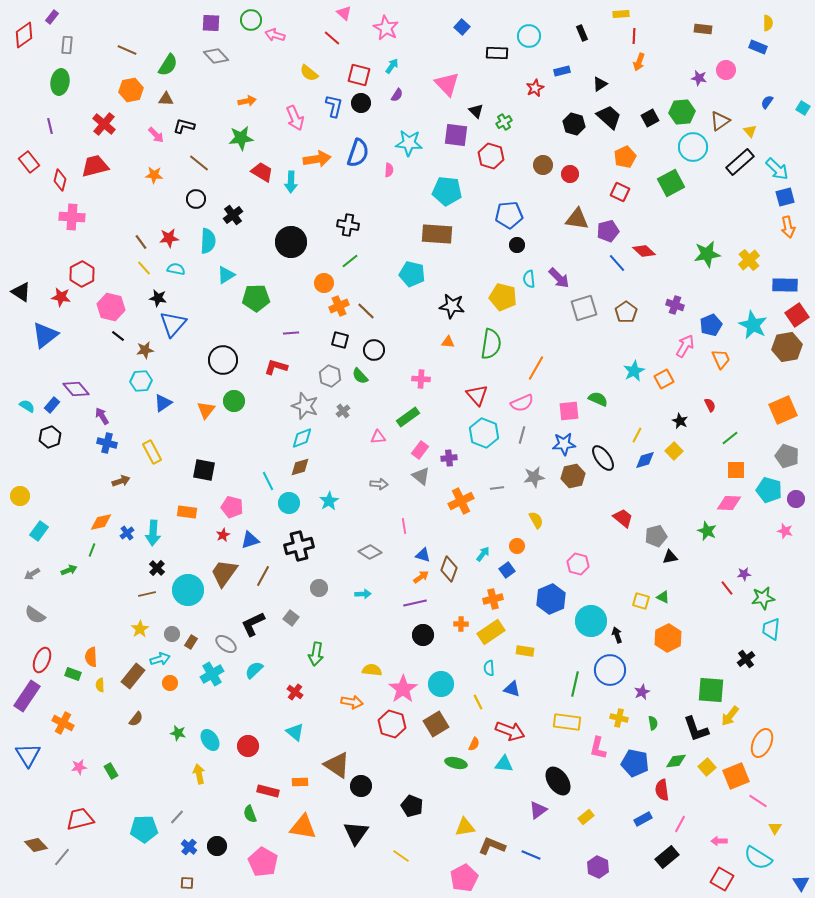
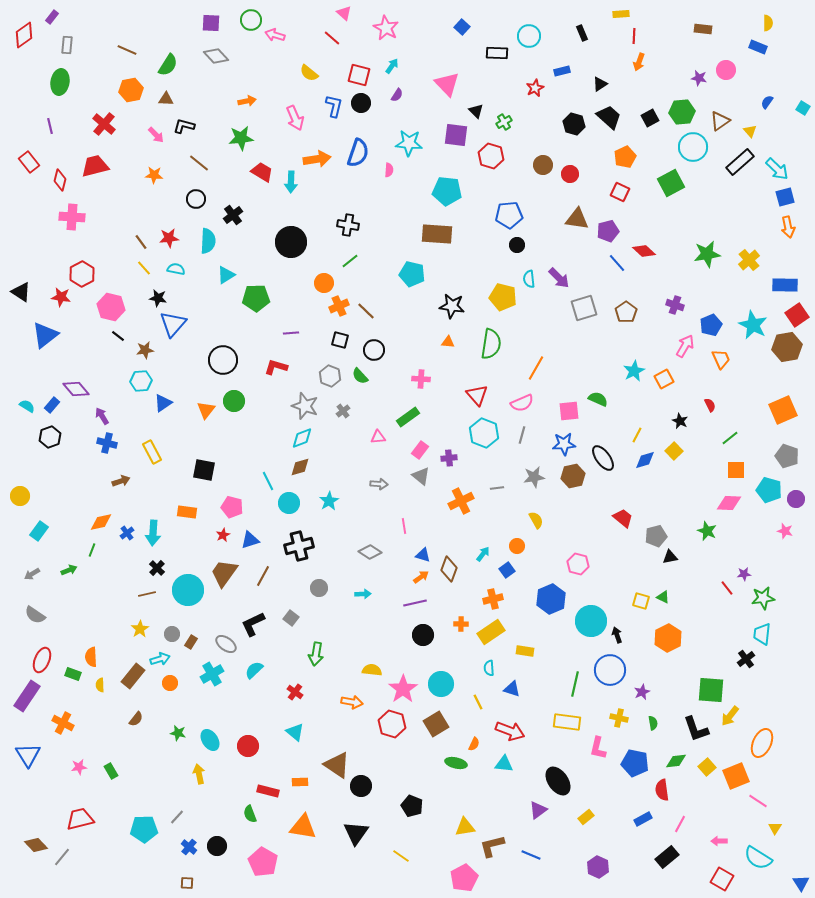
cyan trapezoid at (771, 629): moved 9 px left, 5 px down
brown L-shape at (492, 846): rotated 36 degrees counterclockwise
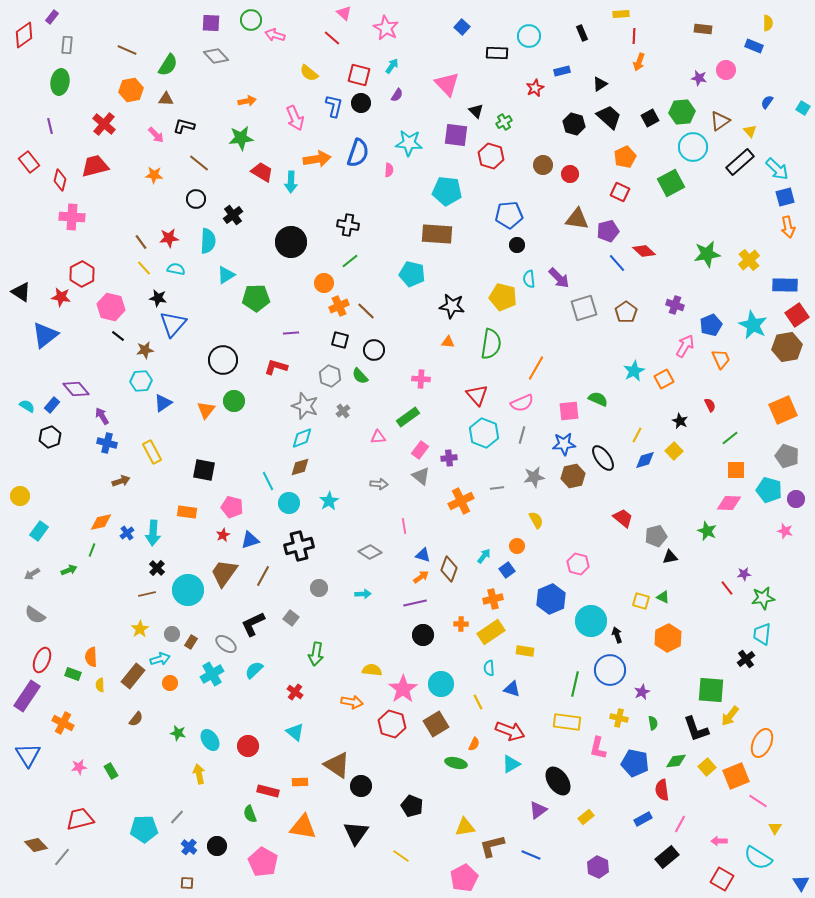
blue rectangle at (758, 47): moved 4 px left, 1 px up
cyan arrow at (483, 554): moved 1 px right, 2 px down
cyan triangle at (504, 764): moved 7 px right; rotated 36 degrees counterclockwise
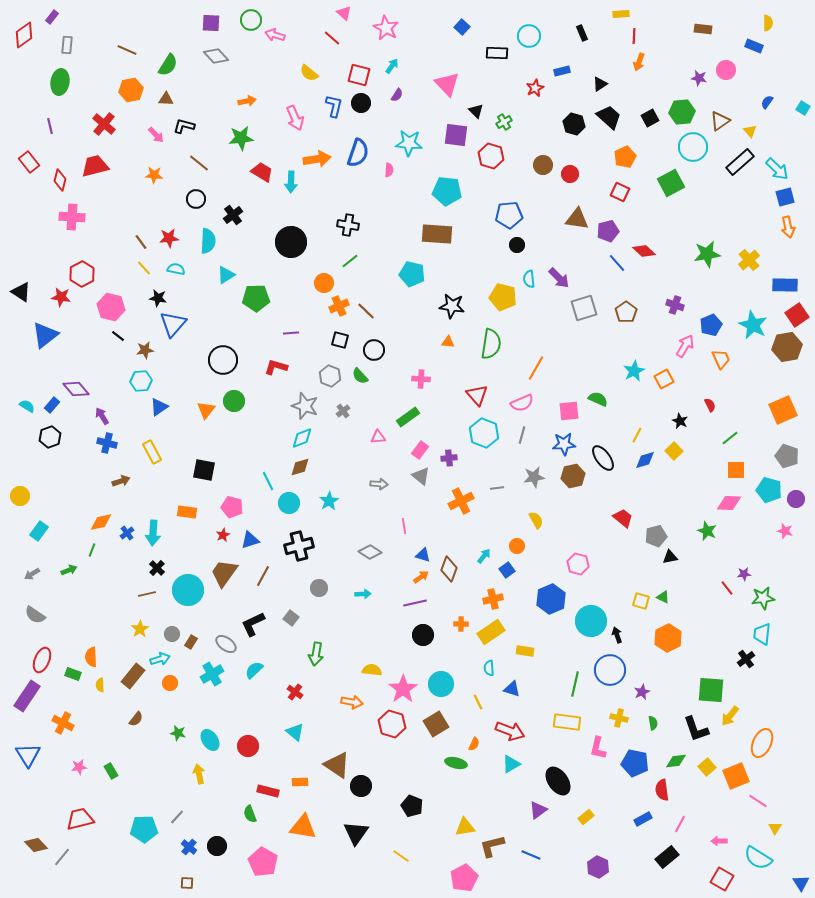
blue triangle at (163, 403): moved 4 px left, 4 px down
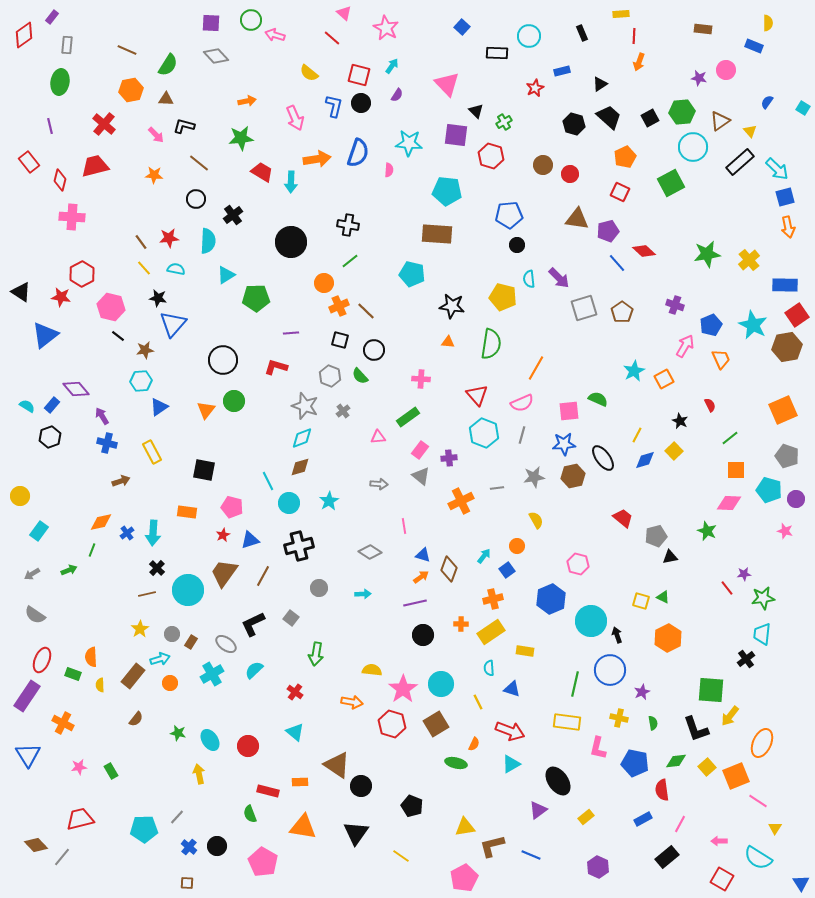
brown pentagon at (626, 312): moved 4 px left
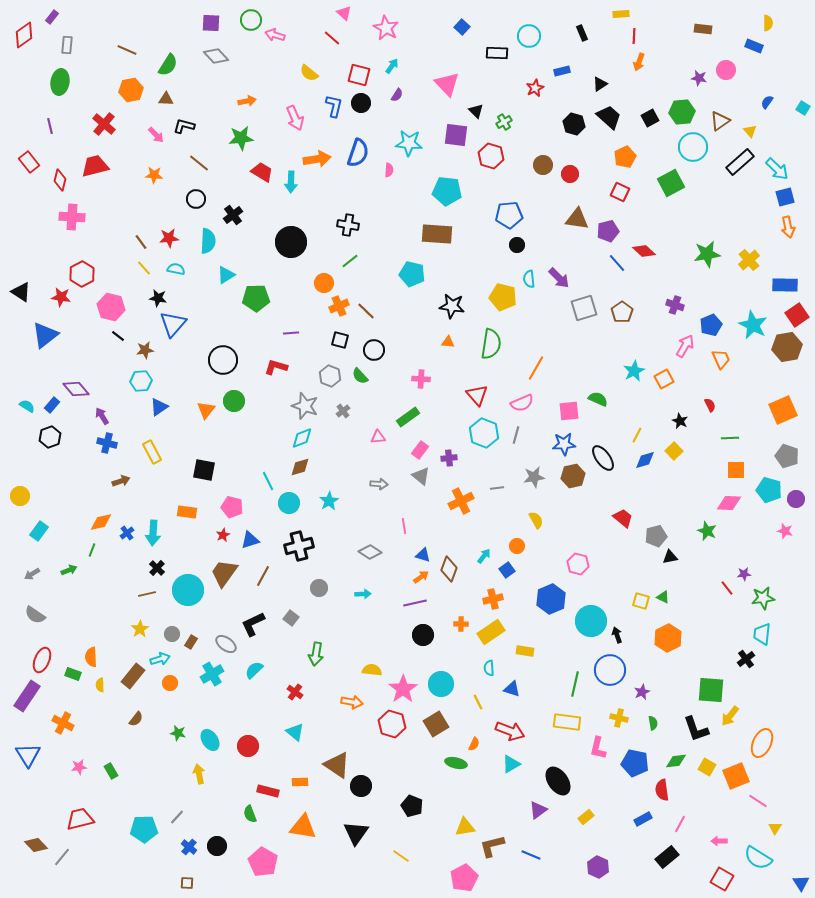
gray line at (522, 435): moved 6 px left
green line at (730, 438): rotated 36 degrees clockwise
yellow square at (707, 767): rotated 18 degrees counterclockwise
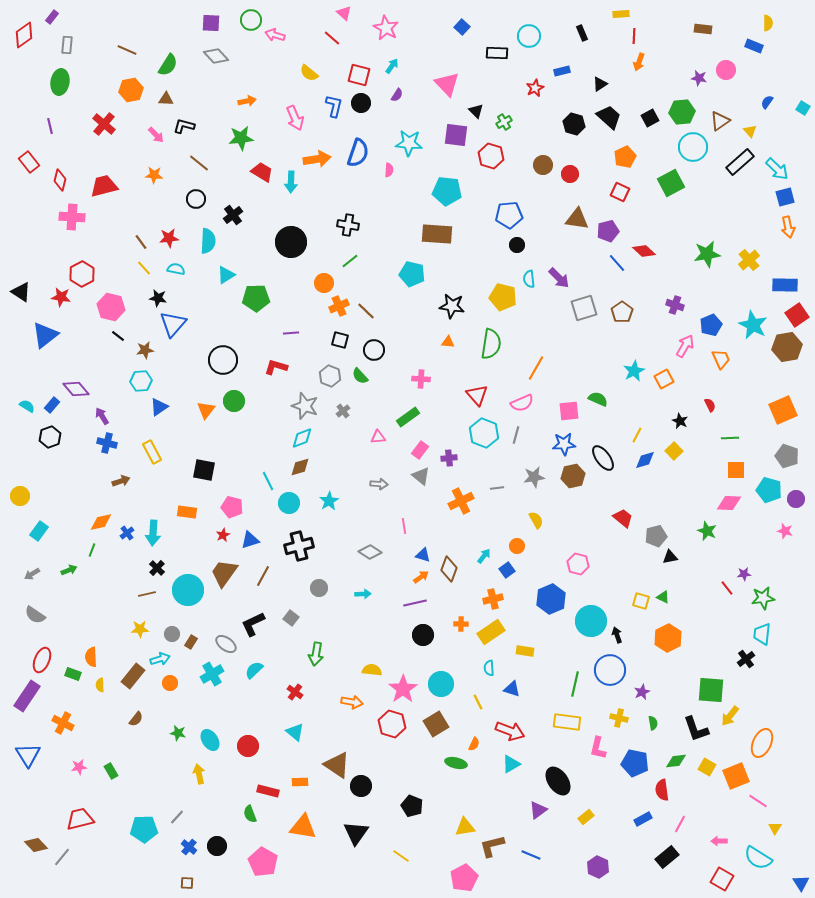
red trapezoid at (95, 166): moved 9 px right, 20 px down
yellow star at (140, 629): rotated 30 degrees clockwise
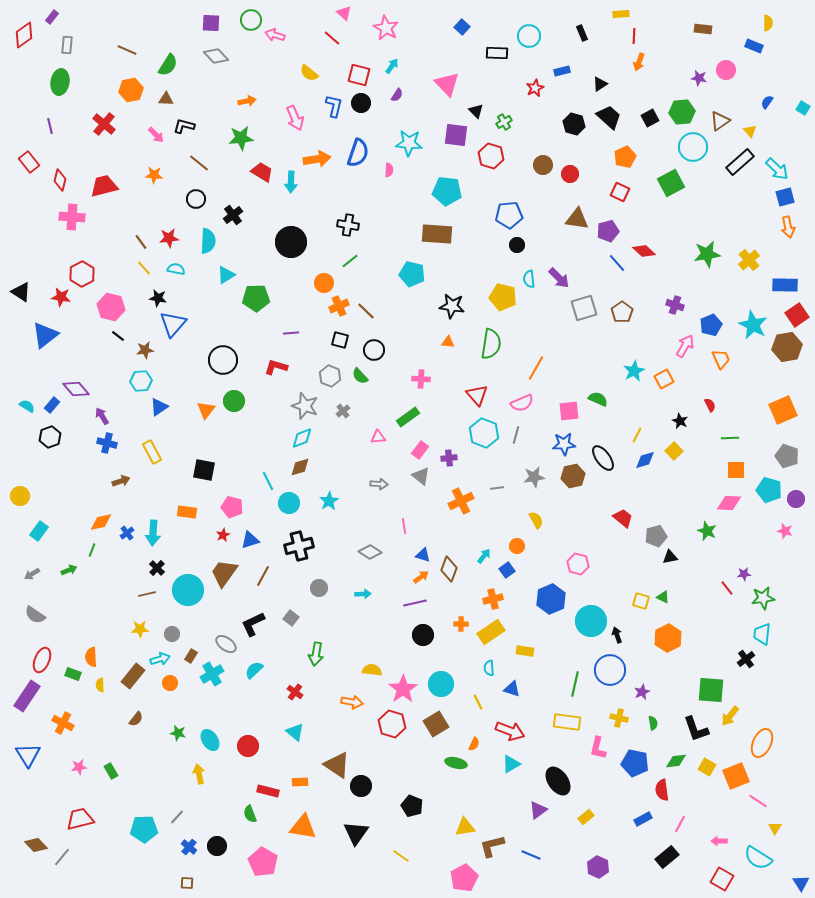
brown rectangle at (191, 642): moved 14 px down
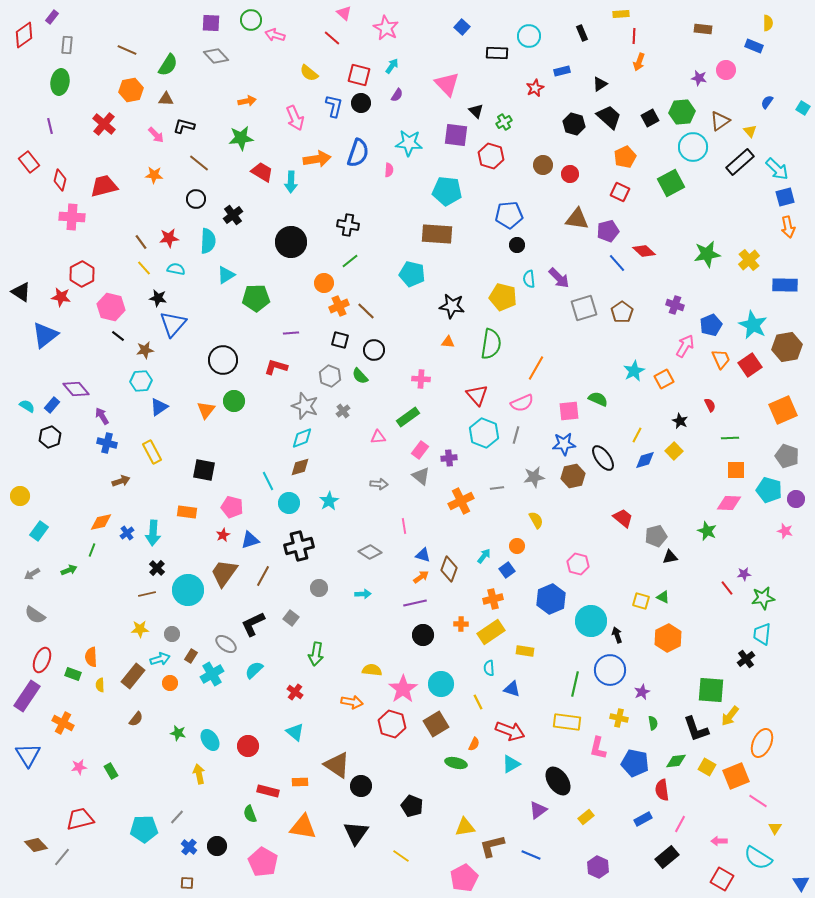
red square at (797, 315): moved 47 px left, 50 px down
